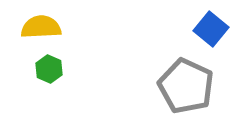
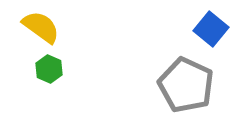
yellow semicircle: rotated 39 degrees clockwise
gray pentagon: moved 1 px up
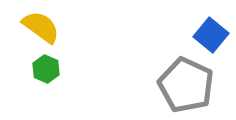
blue square: moved 6 px down
green hexagon: moved 3 px left
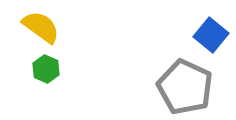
gray pentagon: moved 1 px left, 2 px down
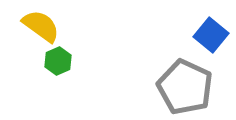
yellow semicircle: moved 1 px up
green hexagon: moved 12 px right, 8 px up; rotated 12 degrees clockwise
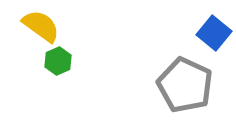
blue square: moved 3 px right, 2 px up
gray pentagon: moved 2 px up
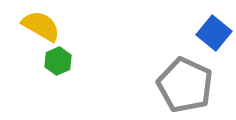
yellow semicircle: rotated 6 degrees counterclockwise
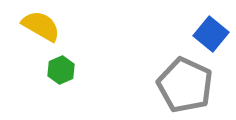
blue square: moved 3 px left, 1 px down
green hexagon: moved 3 px right, 9 px down
